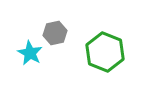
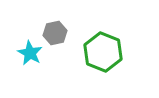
green hexagon: moved 2 px left
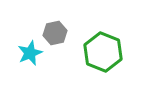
cyan star: rotated 20 degrees clockwise
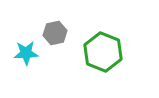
cyan star: moved 4 px left; rotated 20 degrees clockwise
